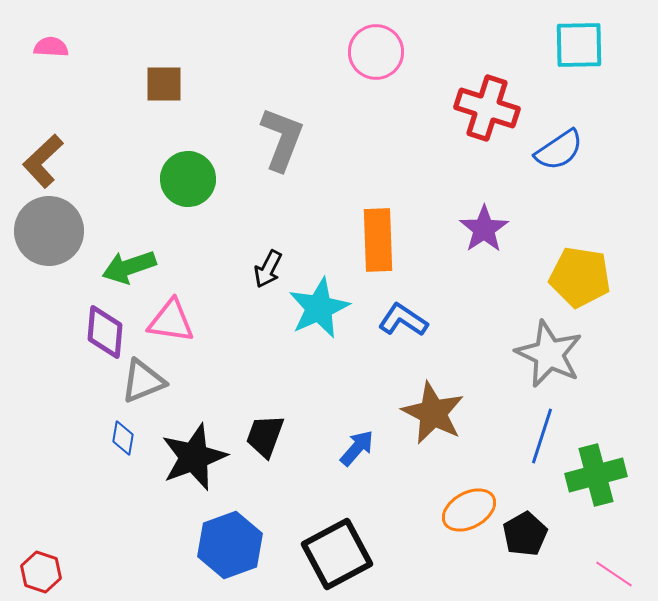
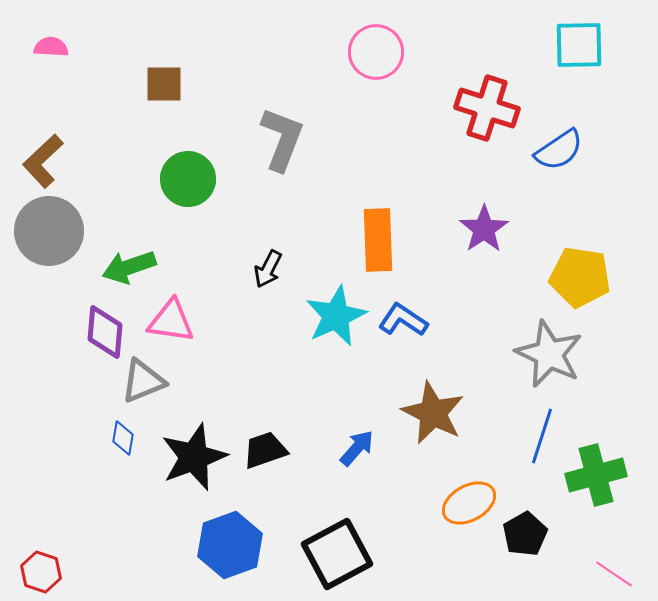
cyan star: moved 17 px right, 8 px down
black trapezoid: moved 14 px down; rotated 51 degrees clockwise
orange ellipse: moved 7 px up
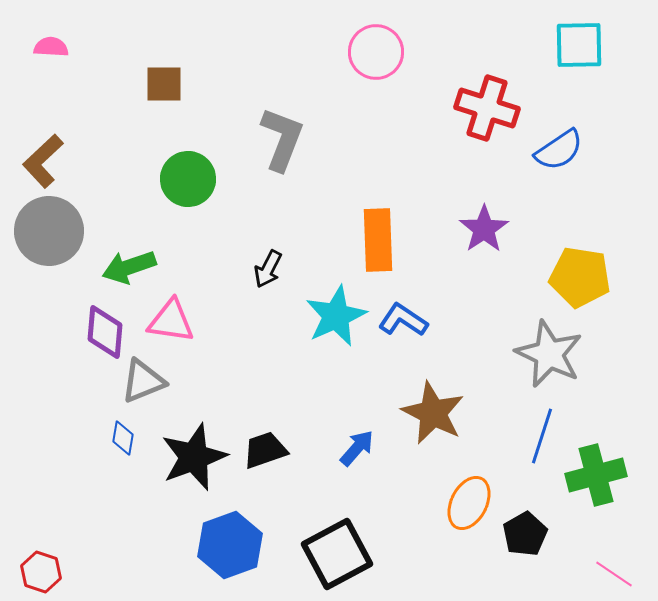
orange ellipse: rotated 34 degrees counterclockwise
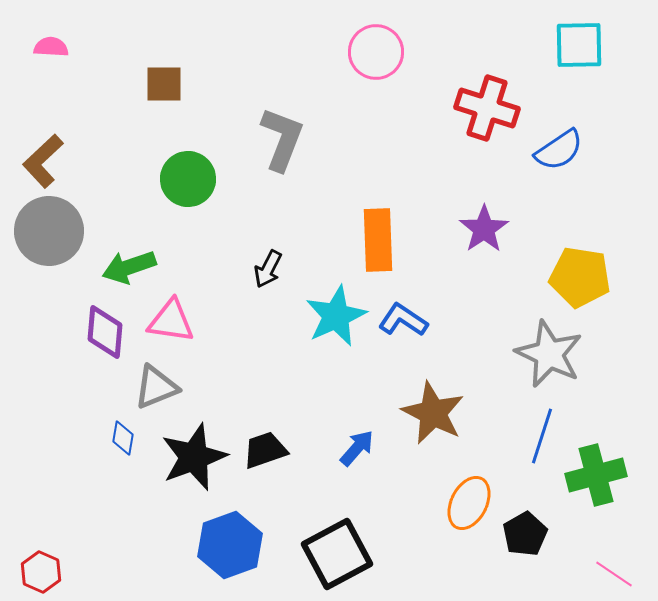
gray triangle: moved 13 px right, 6 px down
red hexagon: rotated 6 degrees clockwise
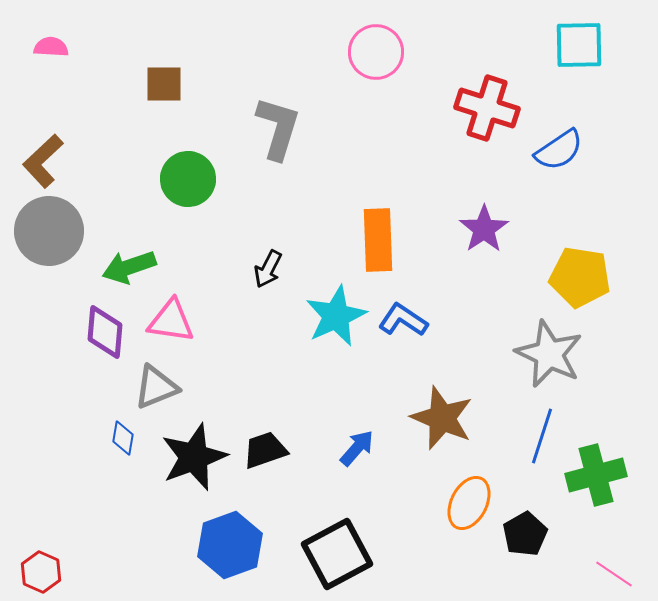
gray L-shape: moved 4 px left, 11 px up; rotated 4 degrees counterclockwise
brown star: moved 9 px right, 5 px down; rotated 4 degrees counterclockwise
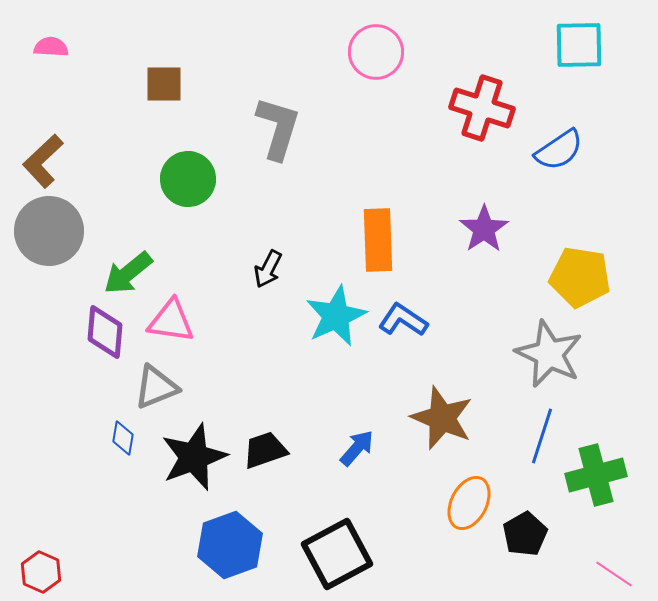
red cross: moved 5 px left
green arrow: moved 1 px left, 6 px down; rotated 20 degrees counterclockwise
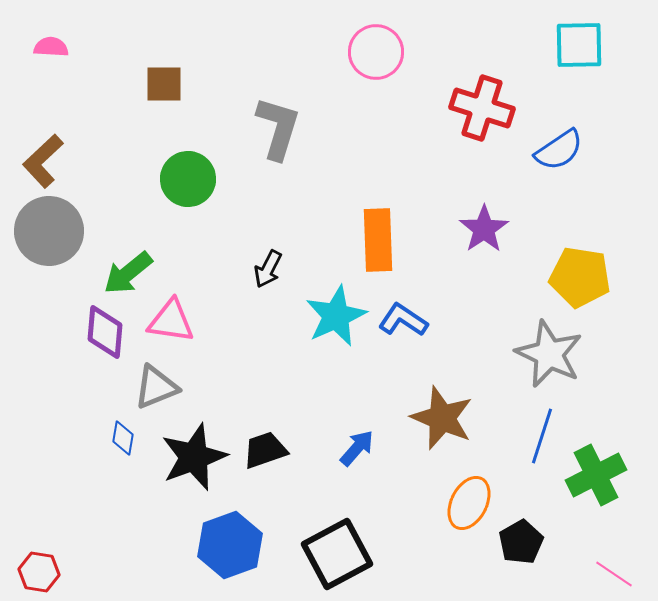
green cross: rotated 12 degrees counterclockwise
black pentagon: moved 4 px left, 8 px down
red hexagon: moved 2 px left; rotated 15 degrees counterclockwise
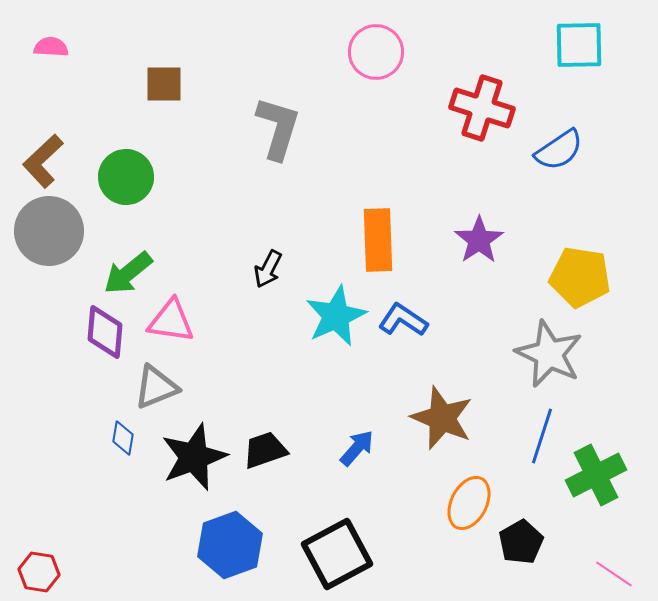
green circle: moved 62 px left, 2 px up
purple star: moved 5 px left, 11 px down
